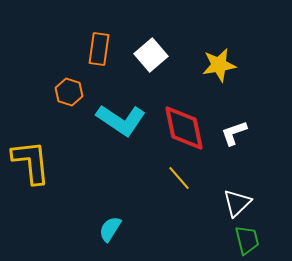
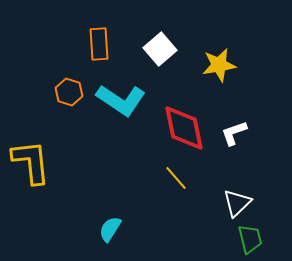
orange rectangle: moved 5 px up; rotated 12 degrees counterclockwise
white square: moved 9 px right, 6 px up
cyan L-shape: moved 20 px up
yellow line: moved 3 px left
green trapezoid: moved 3 px right, 1 px up
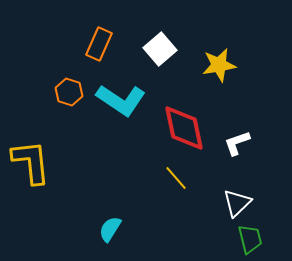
orange rectangle: rotated 28 degrees clockwise
white L-shape: moved 3 px right, 10 px down
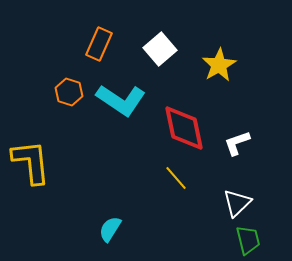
yellow star: rotated 20 degrees counterclockwise
green trapezoid: moved 2 px left, 1 px down
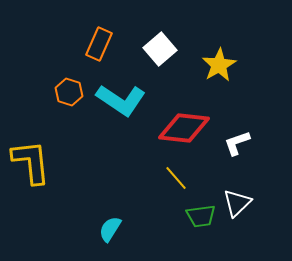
red diamond: rotated 72 degrees counterclockwise
green trapezoid: moved 47 px left, 24 px up; rotated 96 degrees clockwise
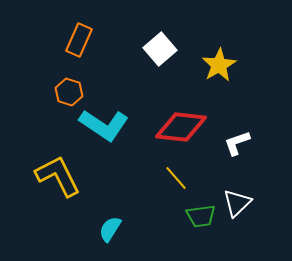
orange rectangle: moved 20 px left, 4 px up
cyan L-shape: moved 17 px left, 25 px down
red diamond: moved 3 px left, 1 px up
yellow L-shape: moved 27 px right, 14 px down; rotated 21 degrees counterclockwise
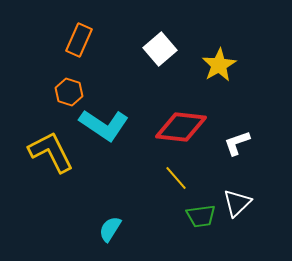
yellow L-shape: moved 7 px left, 24 px up
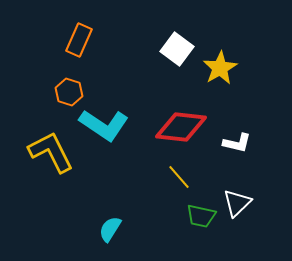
white square: moved 17 px right; rotated 12 degrees counterclockwise
yellow star: moved 1 px right, 3 px down
white L-shape: rotated 148 degrees counterclockwise
yellow line: moved 3 px right, 1 px up
green trapezoid: rotated 20 degrees clockwise
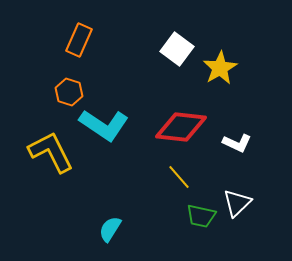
white L-shape: rotated 12 degrees clockwise
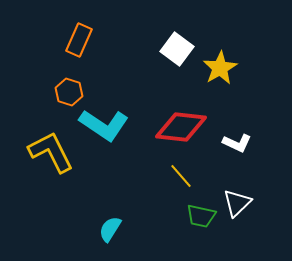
yellow line: moved 2 px right, 1 px up
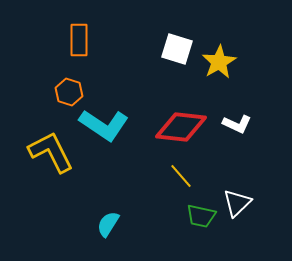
orange rectangle: rotated 24 degrees counterclockwise
white square: rotated 20 degrees counterclockwise
yellow star: moved 1 px left, 6 px up
white L-shape: moved 19 px up
cyan semicircle: moved 2 px left, 5 px up
